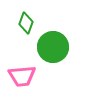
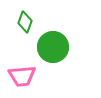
green diamond: moved 1 px left, 1 px up
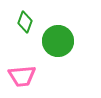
green circle: moved 5 px right, 6 px up
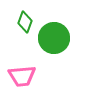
green circle: moved 4 px left, 3 px up
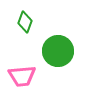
green circle: moved 4 px right, 13 px down
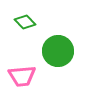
green diamond: rotated 65 degrees counterclockwise
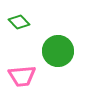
green diamond: moved 6 px left
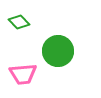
pink trapezoid: moved 1 px right, 2 px up
